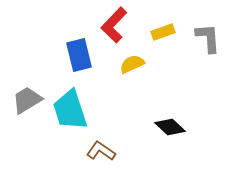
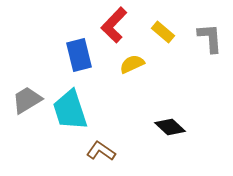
yellow rectangle: rotated 60 degrees clockwise
gray L-shape: moved 2 px right
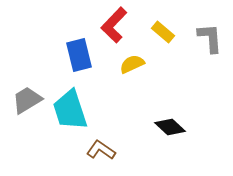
brown L-shape: moved 1 px up
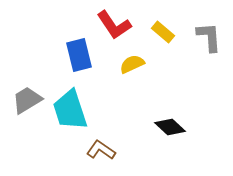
red L-shape: rotated 78 degrees counterclockwise
gray L-shape: moved 1 px left, 1 px up
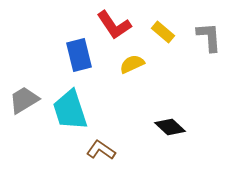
gray trapezoid: moved 3 px left
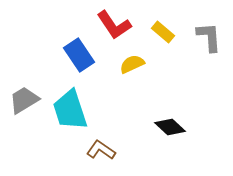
blue rectangle: rotated 20 degrees counterclockwise
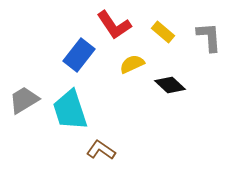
blue rectangle: rotated 72 degrees clockwise
black diamond: moved 42 px up
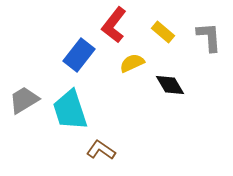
red L-shape: rotated 72 degrees clockwise
yellow semicircle: moved 1 px up
black diamond: rotated 16 degrees clockwise
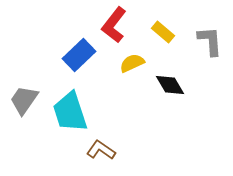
gray L-shape: moved 1 px right, 4 px down
blue rectangle: rotated 8 degrees clockwise
gray trapezoid: rotated 24 degrees counterclockwise
cyan trapezoid: moved 2 px down
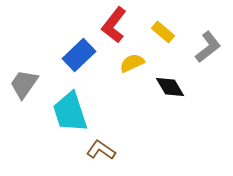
gray L-shape: moved 2 px left, 6 px down; rotated 56 degrees clockwise
black diamond: moved 2 px down
gray trapezoid: moved 16 px up
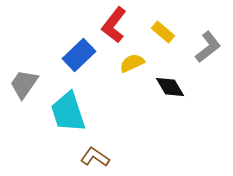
cyan trapezoid: moved 2 px left
brown L-shape: moved 6 px left, 7 px down
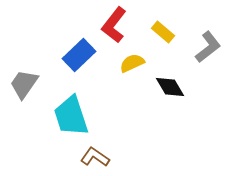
cyan trapezoid: moved 3 px right, 4 px down
